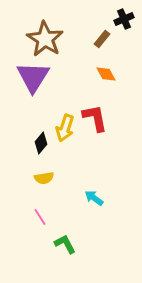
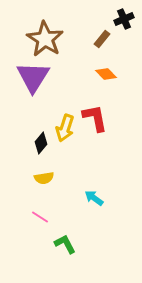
orange diamond: rotated 15 degrees counterclockwise
pink line: rotated 24 degrees counterclockwise
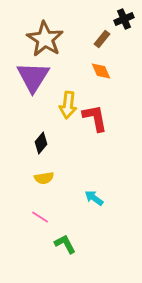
orange diamond: moved 5 px left, 3 px up; rotated 20 degrees clockwise
yellow arrow: moved 3 px right, 23 px up; rotated 12 degrees counterclockwise
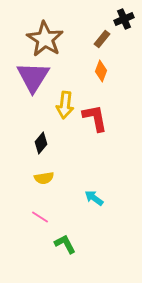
orange diamond: rotated 45 degrees clockwise
yellow arrow: moved 3 px left
